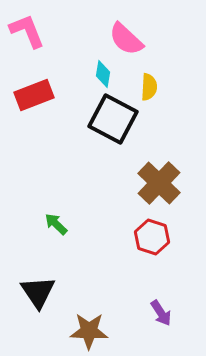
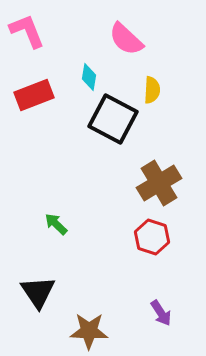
cyan diamond: moved 14 px left, 3 px down
yellow semicircle: moved 3 px right, 3 px down
brown cross: rotated 15 degrees clockwise
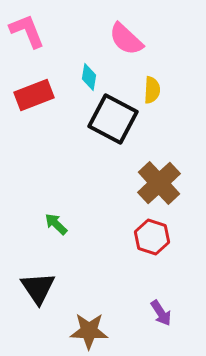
brown cross: rotated 12 degrees counterclockwise
black triangle: moved 4 px up
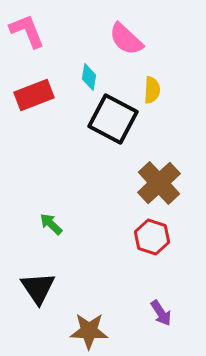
green arrow: moved 5 px left
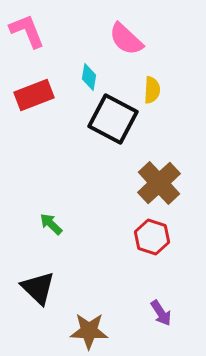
black triangle: rotated 12 degrees counterclockwise
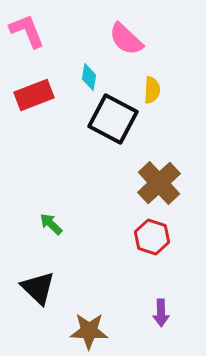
purple arrow: rotated 32 degrees clockwise
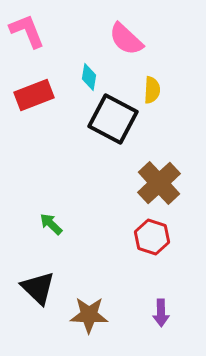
brown star: moved 16 px up
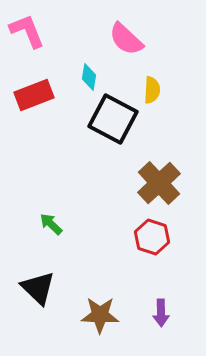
brown star: moved 11 px right
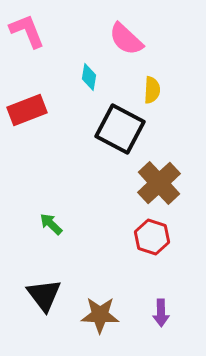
red rectangle: moved 7 px left, 15 px down
black square: moved 7 px right, 10 px down
black triangle: moved 6 px right, 7 px down; rotated 9 degrees clockwise
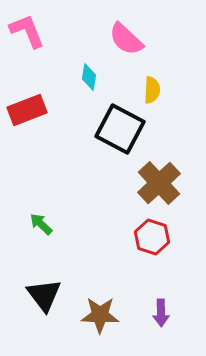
green arrow: moved 10 px left
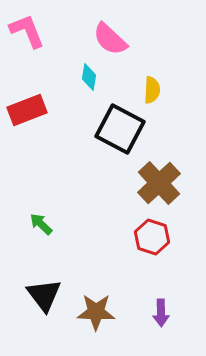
pink semicircle: moved 16 px left
brown star: moved 4 px left, 3 px up
